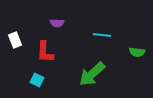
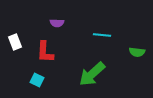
white rectangle: moved 2 px down
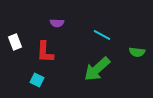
cyan line: rotated 24 degrees clockwise
green arrow: moved 5 px right, 5 px up
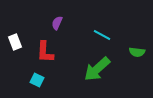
purple semicircle: rotated 112 degrees clockwise
